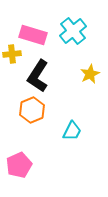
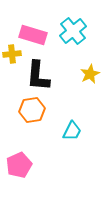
black L-shape: rotated 28 degrees counterclockwise
orange hexagon: rotated 15 degrees clockwise
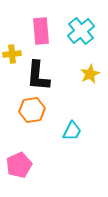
cyan cross: moved 8 px right
pink rectangle: moved 8 px right, 4 px up; rotated 68 degrees clockwise
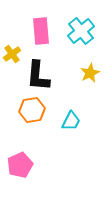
yellow cross: rotated 30 degrees counterclockwise
yellow star: moved 1 px up
cyan trapezoid: moved 1 px left, 10 px up
pink pentagon: moved 1 px right
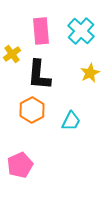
cyan cross: rotated 8 degrees counterclockwise
black L-shape: moved 1 px right, 1 px up
orange hexagon: rotated 20 degrees counterclockwise
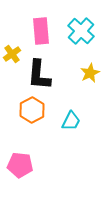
pink pentagon: rotated 30 degrees clockwise
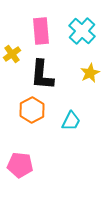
cyan cross: moved 1 px right
black L-shape: moved 3 px right
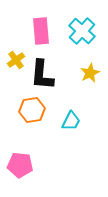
yellow cross: moved 4 px right, 6 px down
orange hexagon: rotated 20 degrees clockwise
